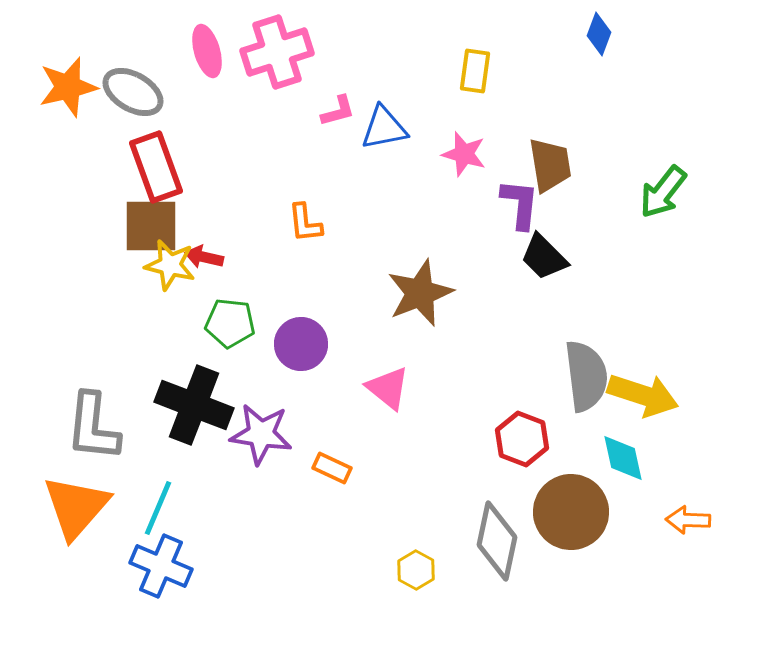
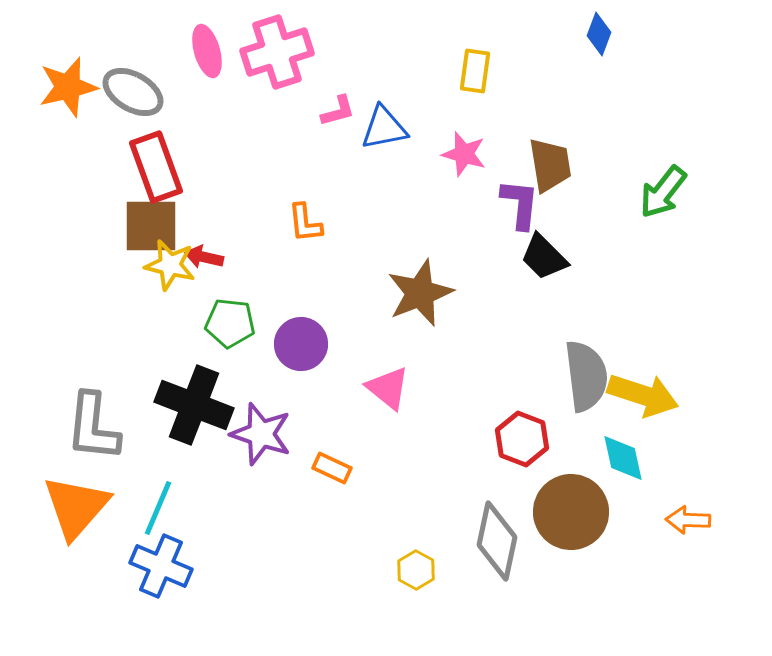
purple star: rotated 10 degrees clockwise
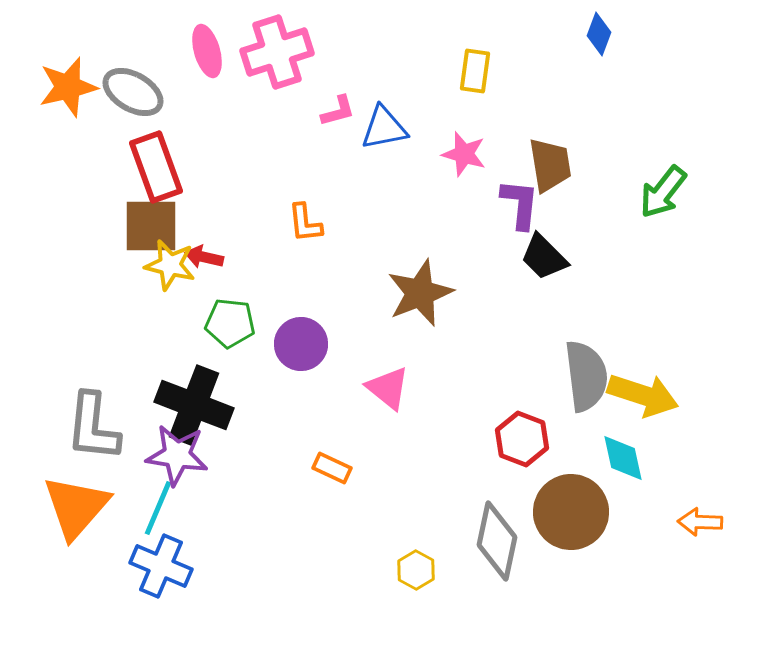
purple star: moved 84 px left, 21 px down; rotated 10 degrees counterclockwise
orange arrow: moved 12 px right, 2 px down
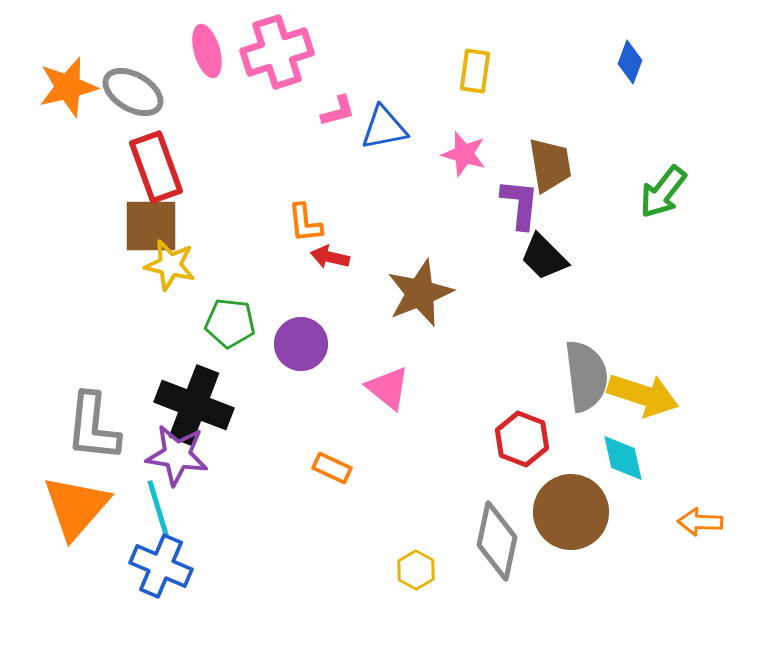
blue diamond: moved 31 px right, 28 px down
red arrow: moved 126 px right
cyan line: rotated 40 degrees counterclockwise
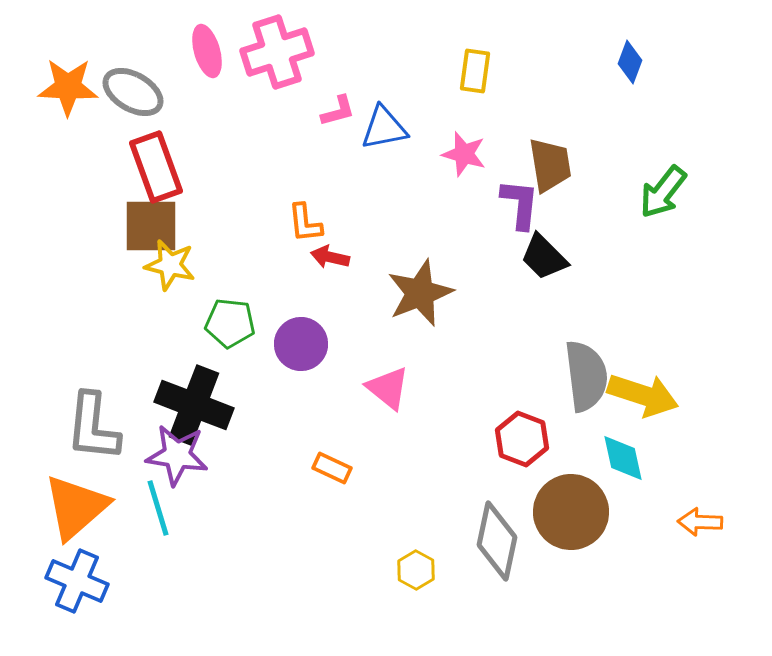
orange star: rotated 16 degrees clockwise
orange triangle: rotated 8 degrees clockwise
blue cross: moved 84 px left, 15 px down
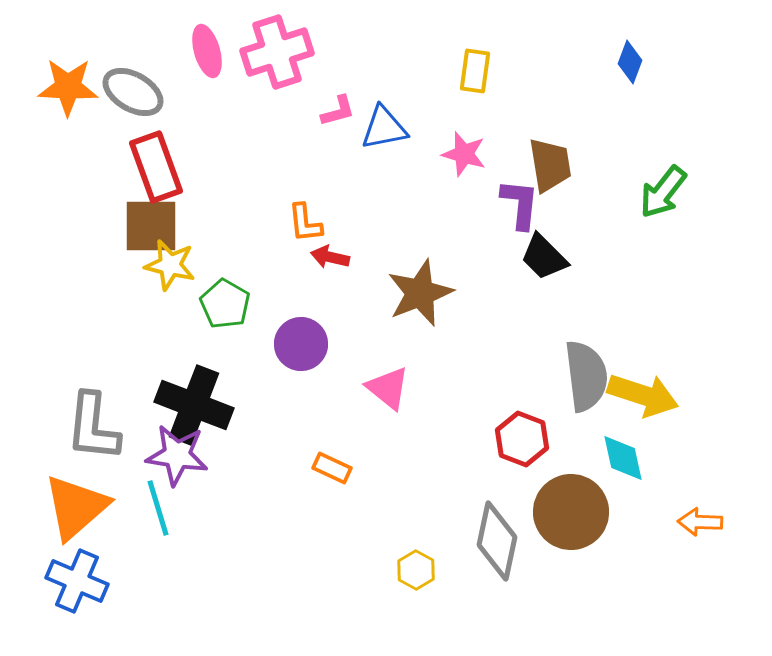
green pentagon: moved 5 px left, 19 px up; rotated 24 degrees clockwise
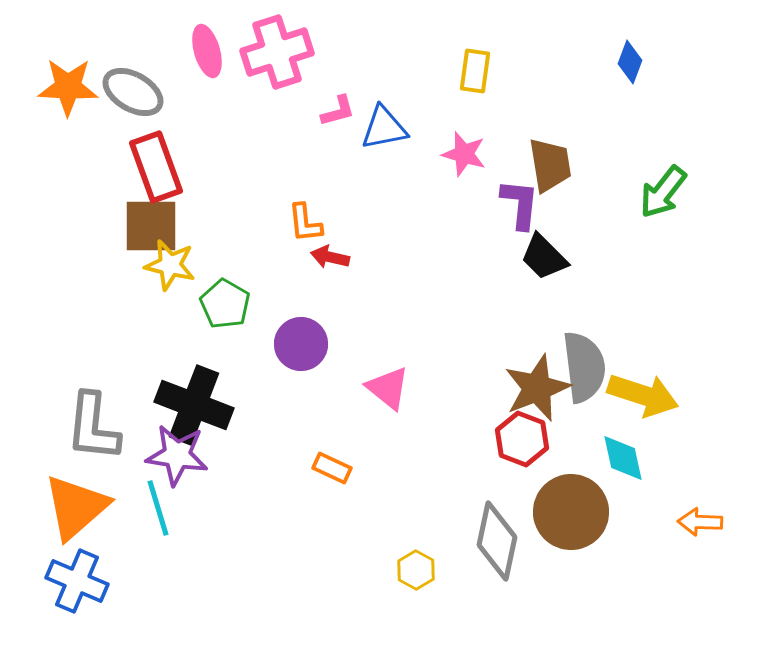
brown star: moved 117 px right, 95 px down
gray semicircle: moved 2 px left, 9 px up
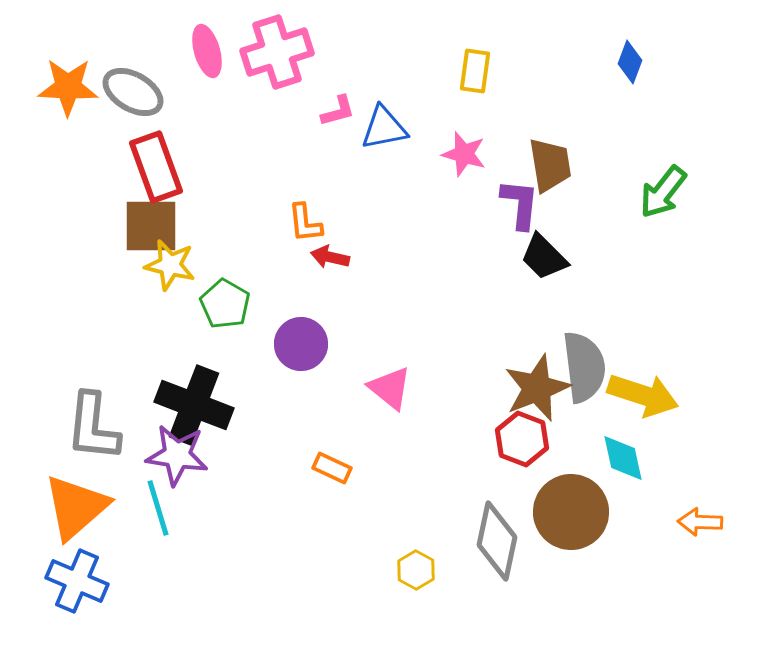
pink triangle: moved 2 px right
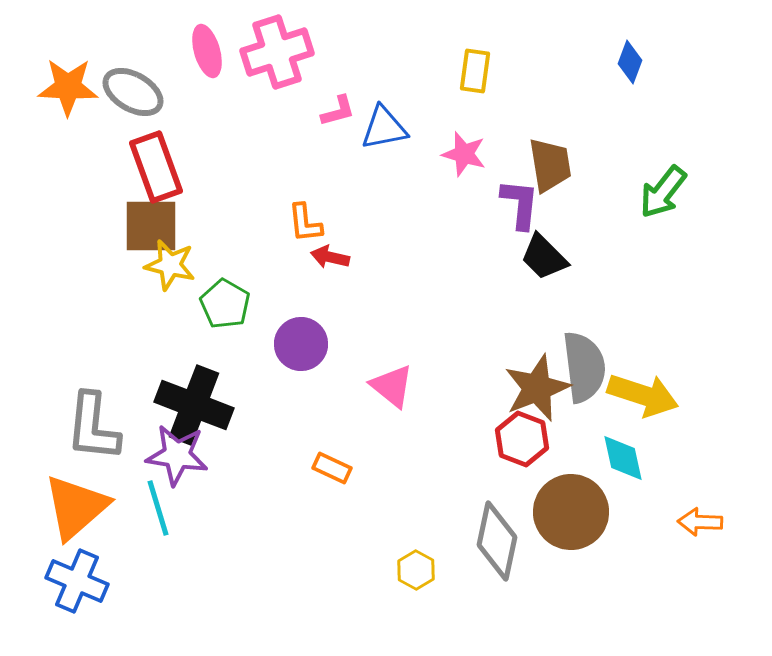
pink triangle: moved 2 px right, 2 px up
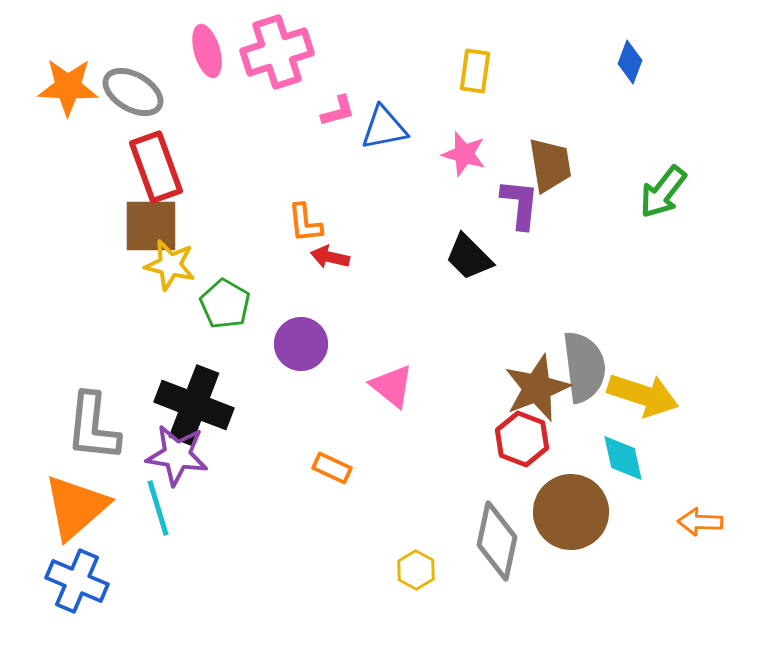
black trapezoid: moved 75 px left
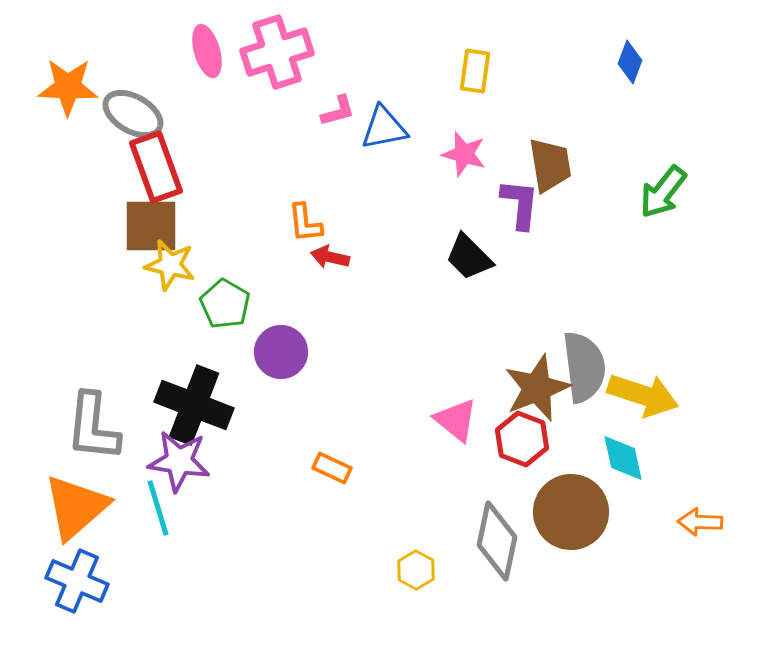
gray ellipse: moved 22 px down
purple circle: moved 20 px left, 8 px down
pink triangle: moved 64 px right, 34 px down
purple star: moved 2 px right, 6 px down
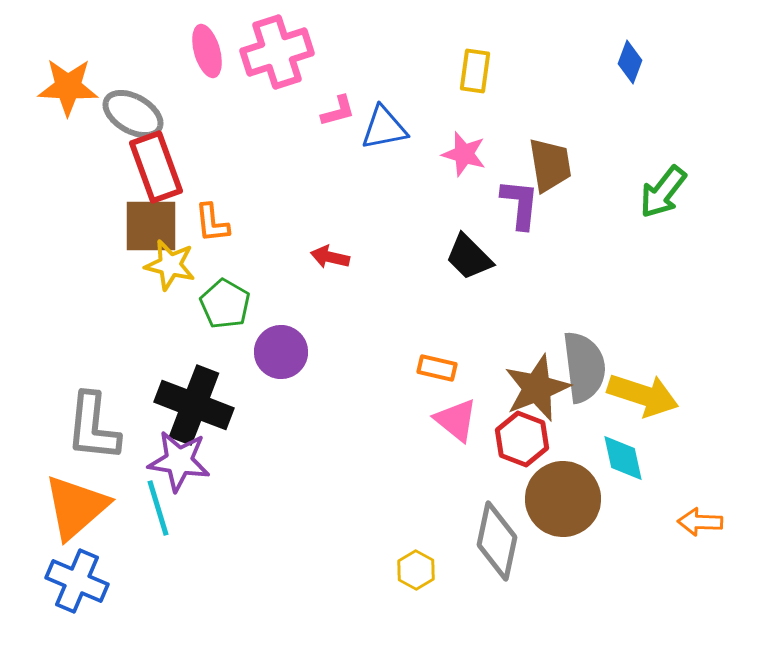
orange L-shape: moved 93 px left
orange rectangle: moved 105 px right, 100 px up; rotated 12 degrees counterclockwise
brown circle: moved 8 px left, 13 px up
